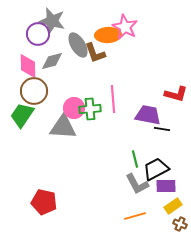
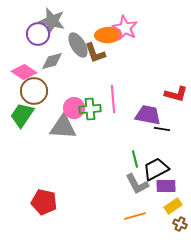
pink star: moved 1 px down
pink diamond: moved 4 px left, 6 px down; rotated 55 degrees counterclockwise
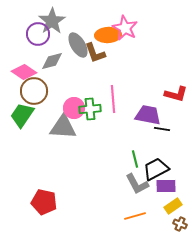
gray star: rotated 24 degrees clockwise
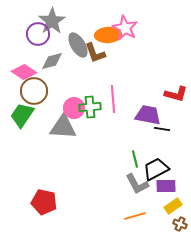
green cross: moved 2 px up
